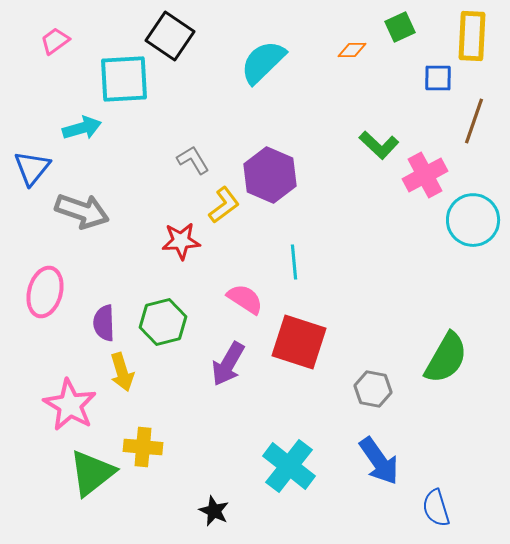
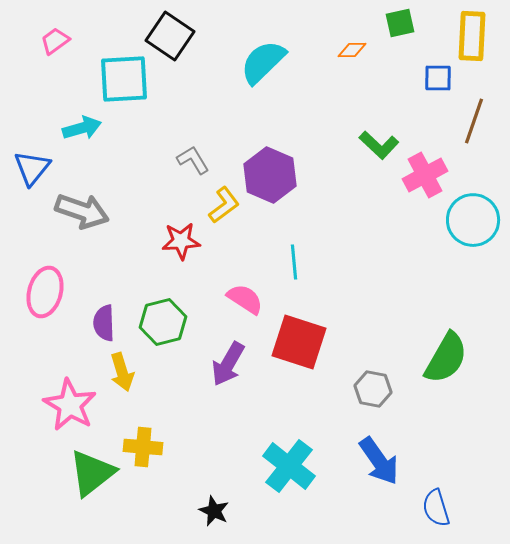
green square: moved 4 px up; rotated 12 degrees clockwise
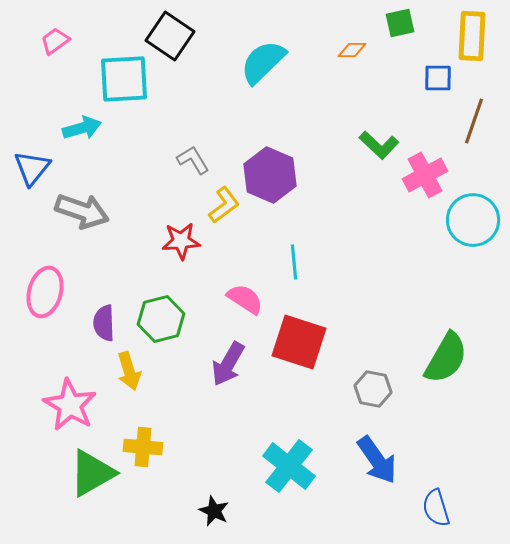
green hexagon: moved 2 px left, 3 px up
yellow arrow: moved 7 px right, 1 px up
blue arrow: moved 2 px left, 1 px up
green triangle: rotated 8 degrees clockwise
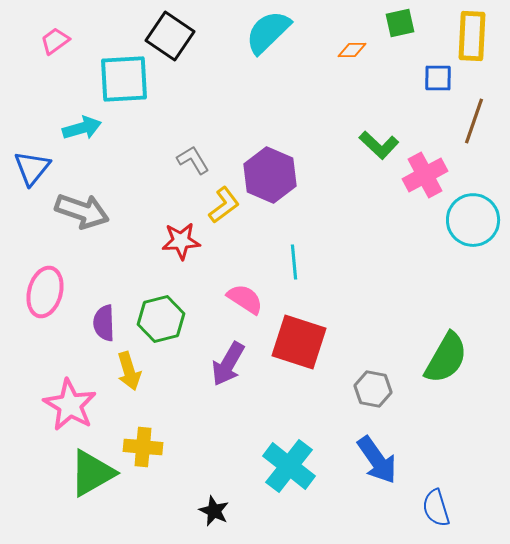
cyan semicircle: moved 5 px right, 30 px up
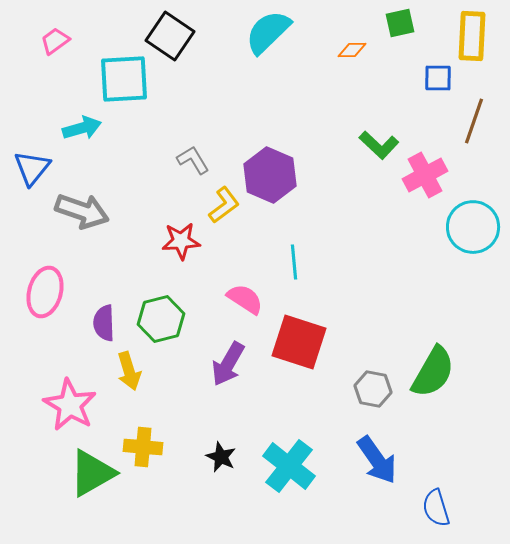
cyan circle: moved 7 px down
green semicircle: moved 13 px left, 14 px down
black star: moved 7 px right, 54 px up
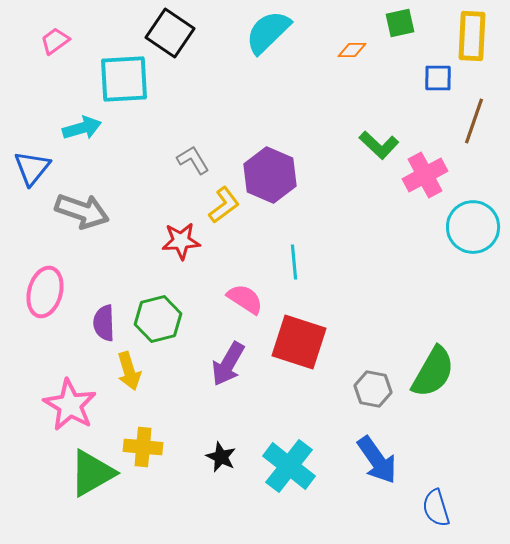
black square: moved 3 px up
green hexagon: moved 3 px left
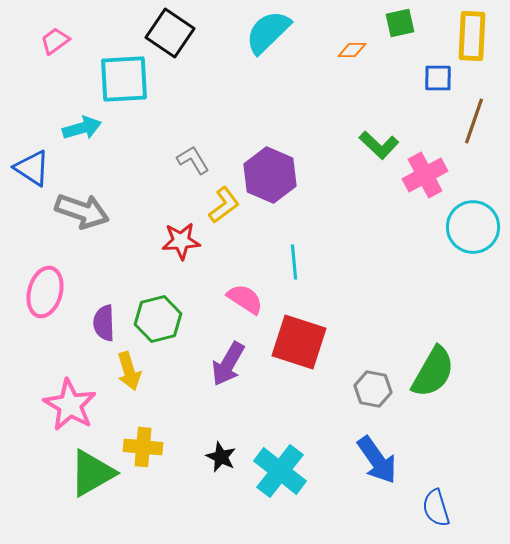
blue triangle: rotated 36 degrees counterclockwise
cyan cross: moved 9 px left, 5 px down
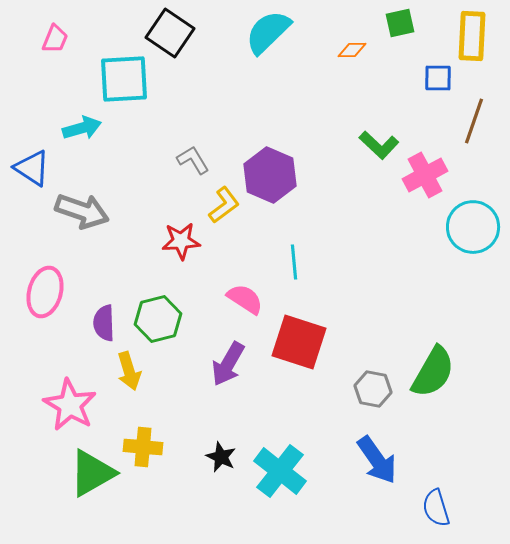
pink trapezoid: moved 2 px up; rotated 148 degrees clockwise
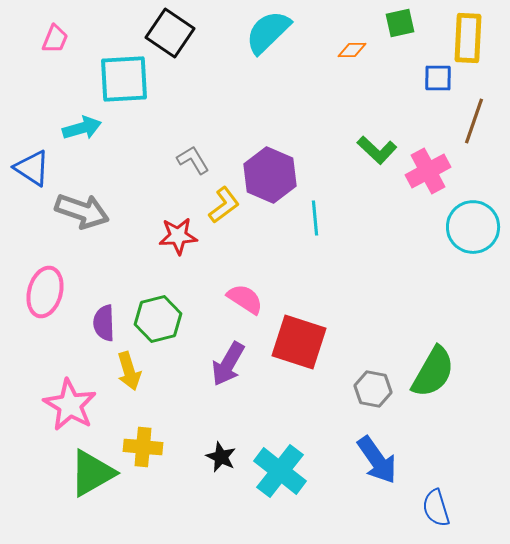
yellow rectangle: moved 4 px left, 2 px down
green L-shape: moved 2 px left, 5 px down
pink cross: moved 3 px right, 4 px up
red star: moved 3 px left, 5 px up
cyan line: moved 21 px right, 44 px up
